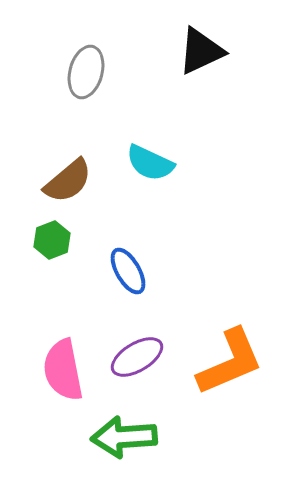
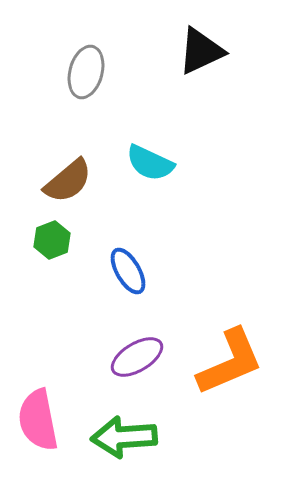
pink semicircle: moved 25 px left, 50 px down
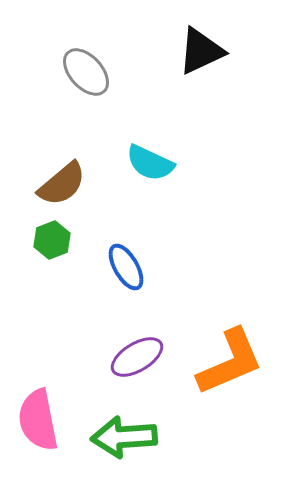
gray ellipse: rotated 57 degrees counterclockwise
brown semicircle: moved 6 px left, 3 px down
blue ellipse: moved 2 px left, 4 px up
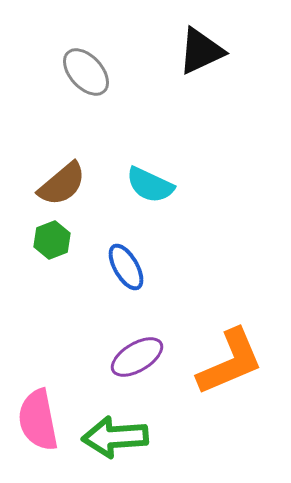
cyan semicircle: moved 22 px down
green arrow: moved 9 px left
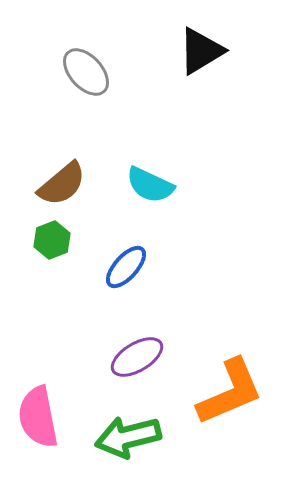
black triangle: rotated 6 degrees counterclockwise
blue ellipse: rotated 72 degrees clockwise
orange L-shape: moved 30 px down
pink semicircle: moved 3 px up
green arrow: moved 13 px right; rotated 10 degrees counterclockwise
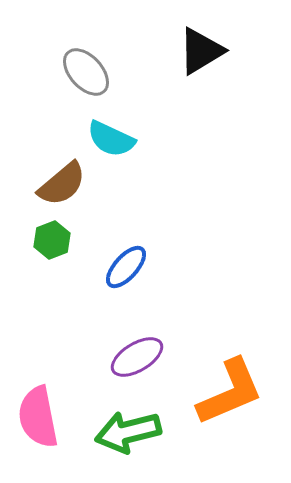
cyan semicircle: moved 39 px left, 46 px up
green arrow: moved 5 px up
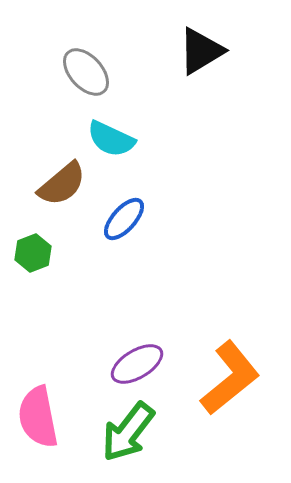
green hexagon: moved 19 px left, 13 px down
blue ellipse: moved 2 px left, 48 px up
purple ellipse: moved 7 px down
orange L-shape: moved 14 px up; rotated 16 degrees counterclockwise
green arrow: rotated 38 degrees counterclockwise
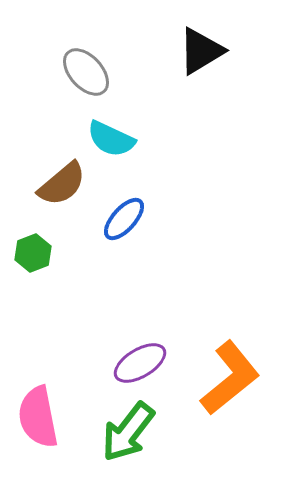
purple ellipse: moved 3 px right, 1 px up
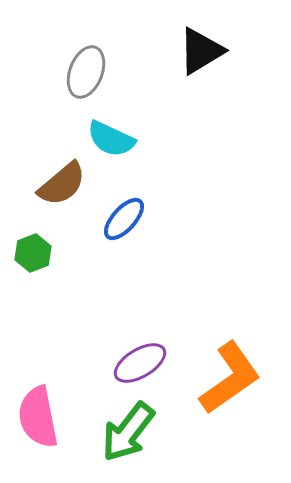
gray ellipse: rotated 63 degrees clockwise
orange L-shape: rotated 4 degrees clockwise
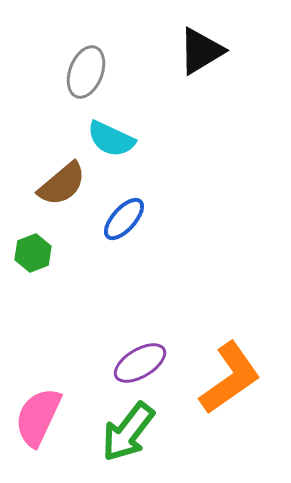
pink semicircle: rotated 36 degrees clockwise
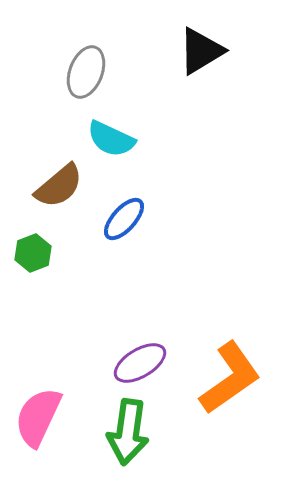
brown semicircle: moved 3 px left, 2 px down
green arrow: rotated 30 degrees counterclockwise
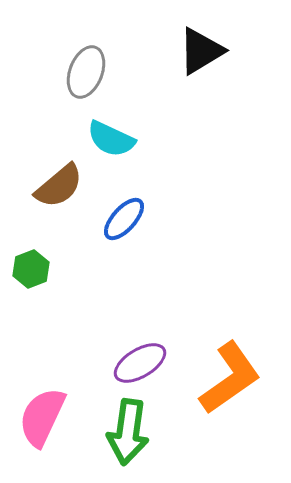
green hexagon: moved 2 px left, 16 px down
pink semicircle: moved 4 px right
